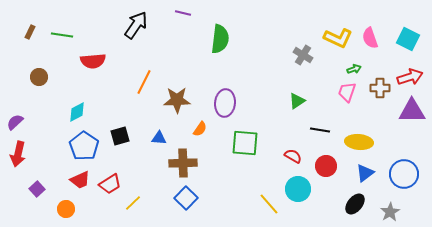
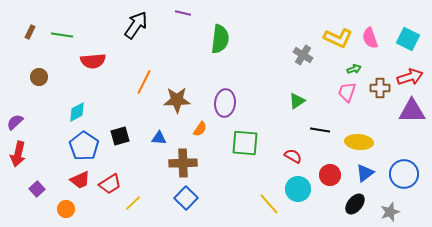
red circle at (326, 166): moved 4 px right, 9 px down
gray star at (390, 212): rotated 12 degrees clockwise
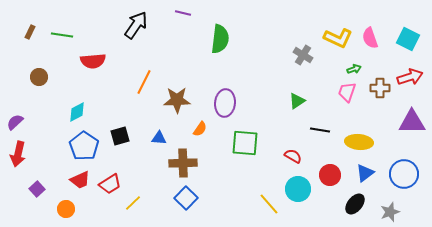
purple triangle at (412, 111): moved 11 px down
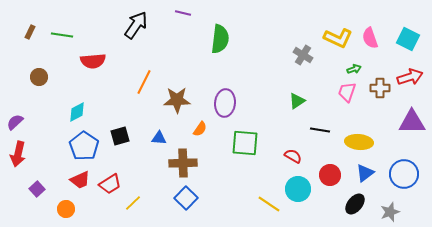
yellow line at (269, 204): rotated 15 degrees counterclockwise
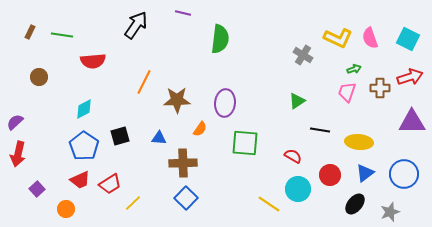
cyan diamond at (77, 112): moved 7 px right, 3 px up
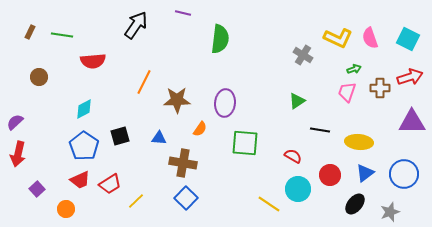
brown cross at (183, 163): rotated 12 degrees clockwise
yellow line at (133, 203): moved 3 px right, 2 px up
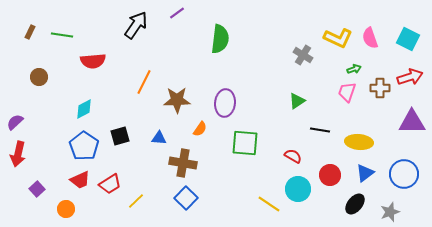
purple line at (183, 13): moved 6 px left; rotated 49 degrees counterclockwise
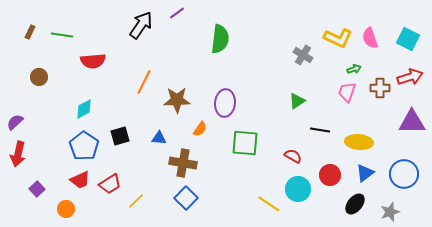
black arrow at (136, 25): moved 5 px right
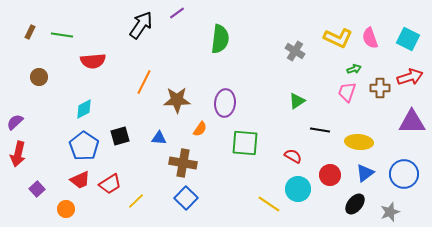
gray cross at (303, 55): moved 8 px left, 4 px up
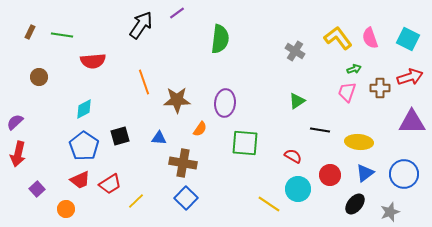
yellow L-shape at (338, 38): rotated 152 degrees counterclockwise
orange line at (144, 82): rotated 45 degrees counterclockwise
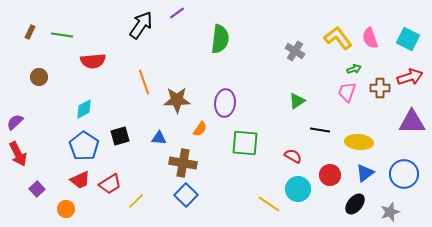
red arrow at (18, 154): rotated 40 degrees counterclockwise
blue square at (186, 198): moved 3 px up
